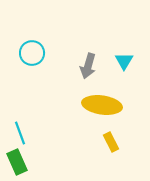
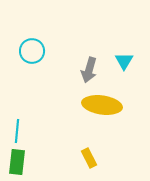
cyan circle: moved 2 px up
gray arrow: moved 1 px right, 4 px down
cyan line: moved 3 px left, 2 px up; rotated 25 degrees clockwise
yellow rectangle: moved 22 px left, 16 px down
green rectangle: rotated 30 degrees clockwise
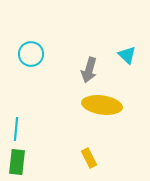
cyan circle: moved 1 px left, 3 px down
cyan triangle: moved 3 px right, 6 px up; rotated 18 degrees counterclockwise
cyan line: moved 1 px left, 2 px up
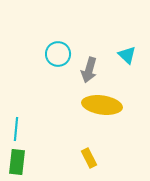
cyan circle: moved 27 px right
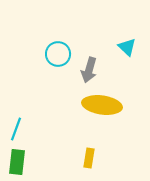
cyan triangle: moved 8 px up
cyan line: rotated 15 degrees clockwise
yellow rectangle: rotated 36 degrees clockwise
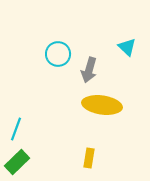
green rectangle: rotated 40 degrees clockwise
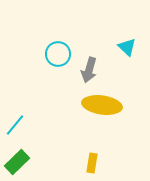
cyan line: moved 1 px left, 4 px up; rotated 20 degrees clockwise
yellow rectangle: moved 3 px right, 5 px down
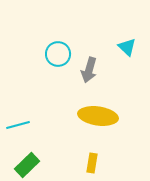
yellow ellipse: moved 4 px left, 11 px down
cyan line: moved 3 px right; rotated 35 degrees clockwise
green rectangle: moved 10 px right, 3 px down
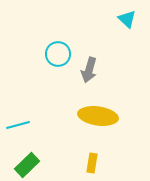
cyan triangle: moved 28 px up
